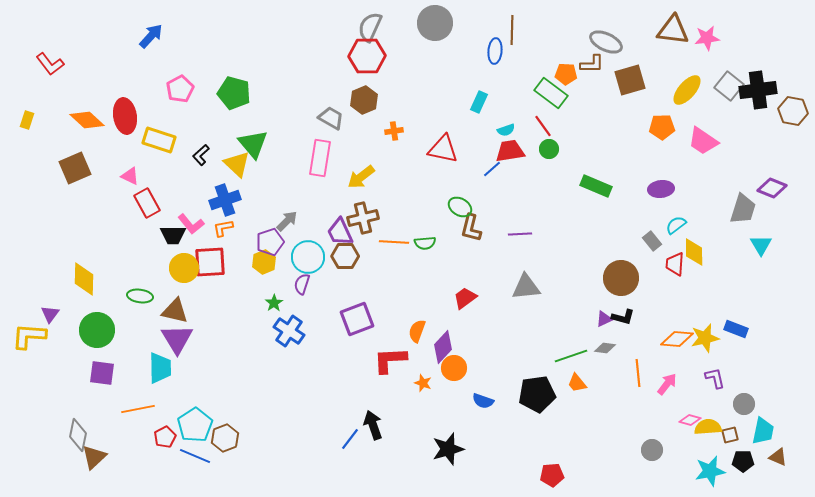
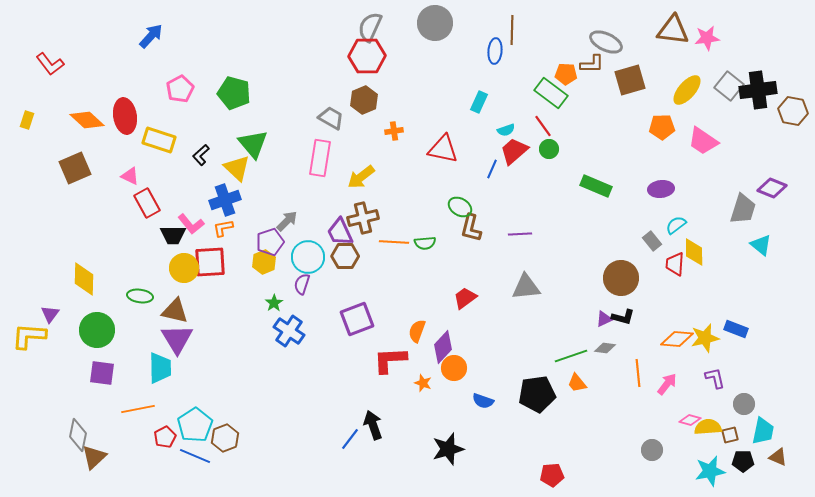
red trapezoid at (510, 151): moved 4 px right; rotated 32 degrees counterclockwise
yellow triangle at (237, 164): moved 4 px down
blue line at (492, 169): rotated 24 degrees counterclockwise
cyan triangle at (761, 245): rotated 20 degrees counterclockwise
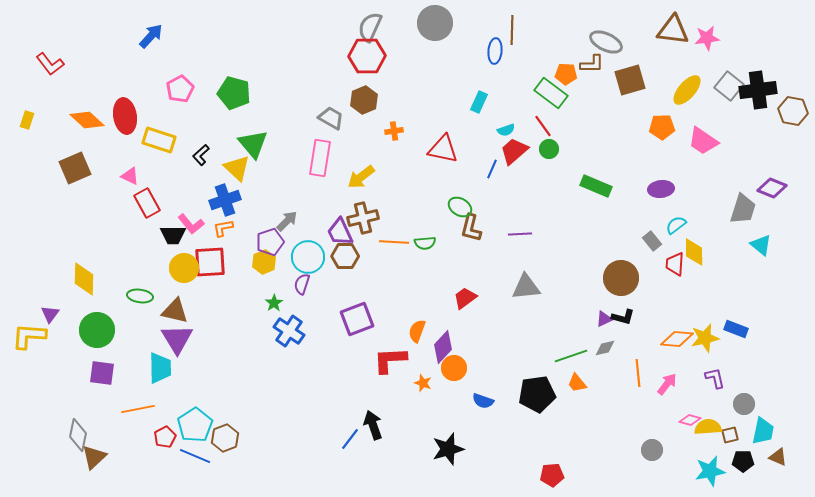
gray diamond at (605, 348): rotated 20 degrees counterclockwise
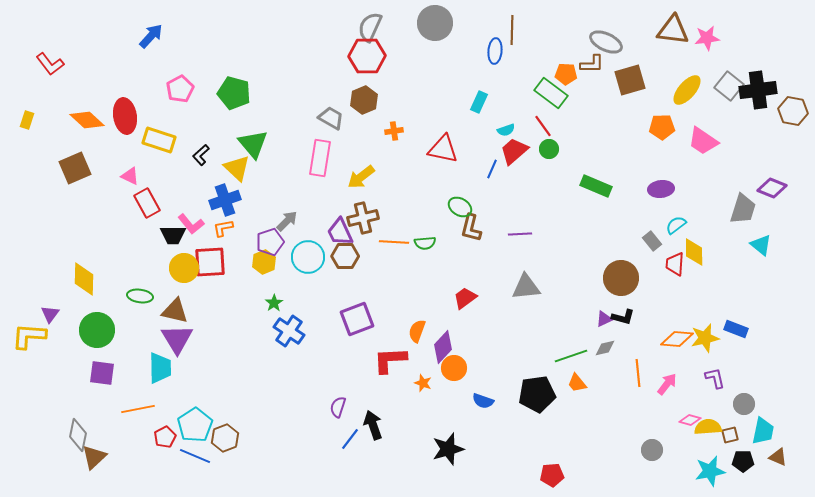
purple semicircle at (302, 284): moved 36 px right, 123 px down
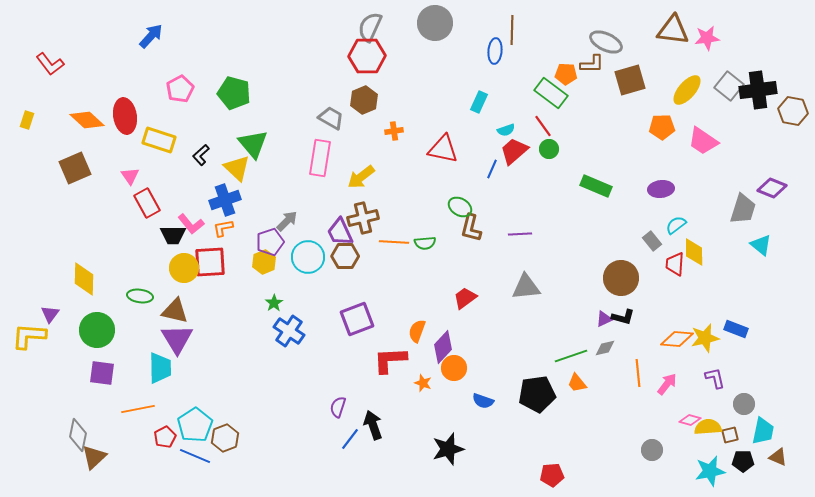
pink triangle at (130, 176): rotated 30 degrees clockwise
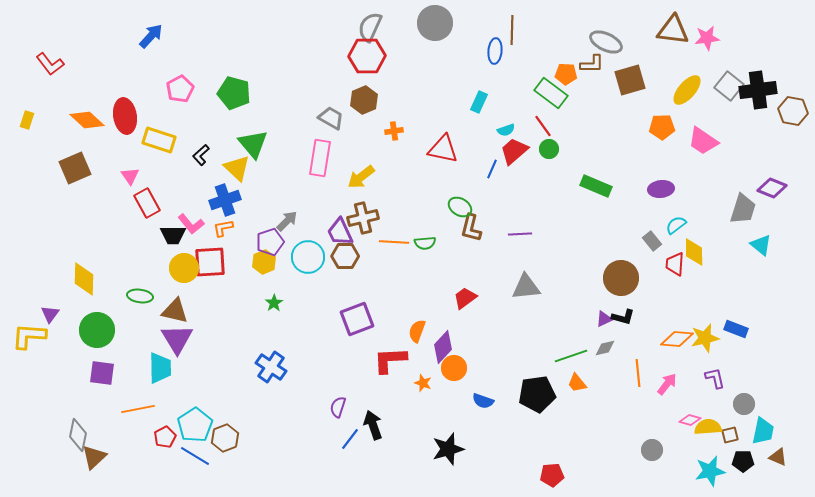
blue cross at (289, 331): moved 18 px left, 36 px down
blue line at (195, 456): rotated 8 degrees clockwise
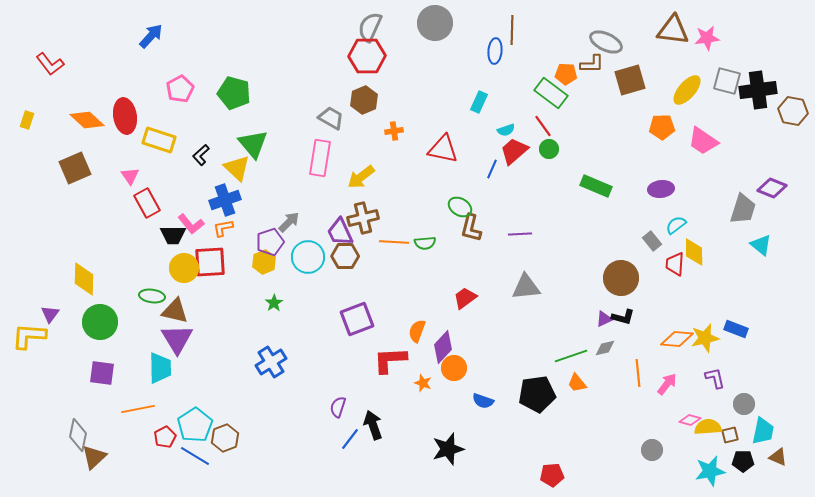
gray square at (729, 86): moved 2 px left, 5 px up; rotated 24 degrees counterclockwise
gray arrow at (287, 221): moved 2 px right, 1 px down
green ellipse at (140, 296): moved 12 px right
green circle at (97, 330): moved 3 px right, 8 px up
blue cross at (271, 367): moved 5 px up; rotated 24 degrees clockwise
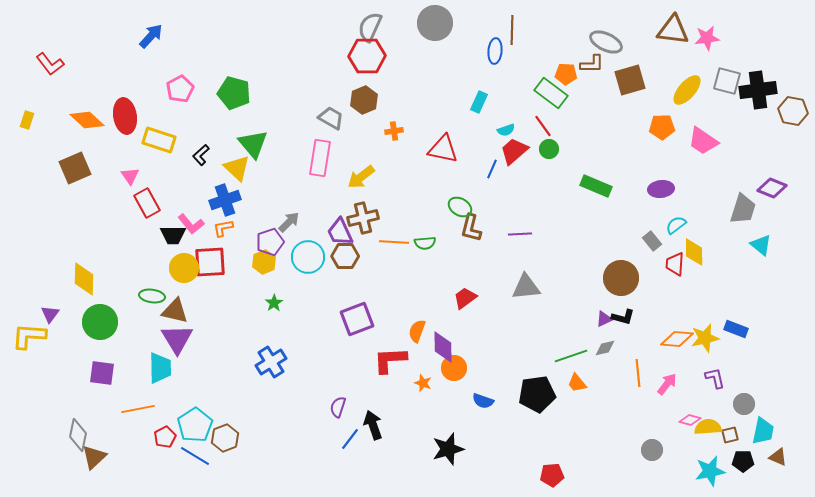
purple diamond at (443, 347): rotated 44 degrees counterclockwise
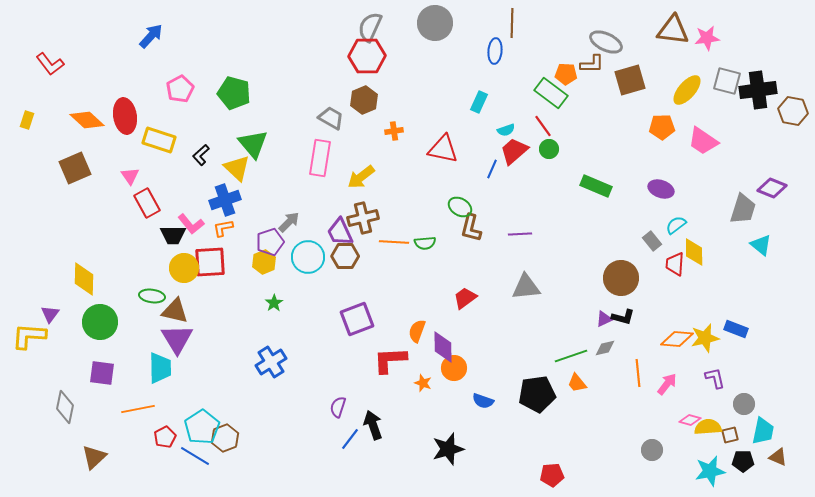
brown line at (512, 30): moved 7 px up
purple ellipse at (661, 189): rotated 25 degrees clockwise
cyan pentagon at (195, 425): moved 7 px right, 2 px down
gray diamond at (78, 435): moved 13 px left, 28 px up
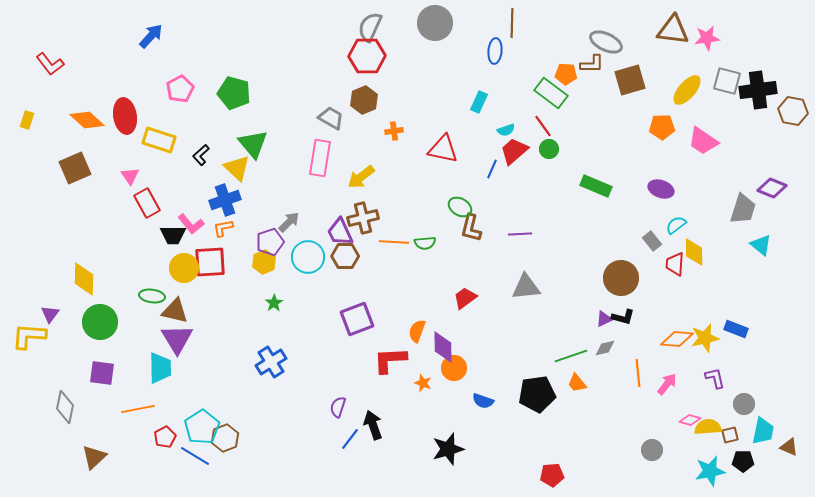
brown triangle at (778, 457): moved 11 px right, 10 px up
